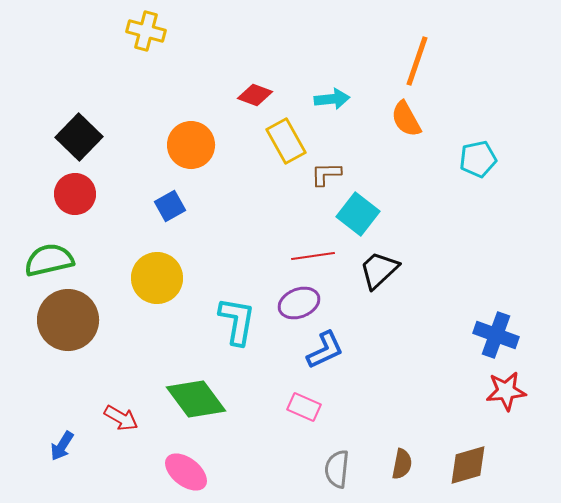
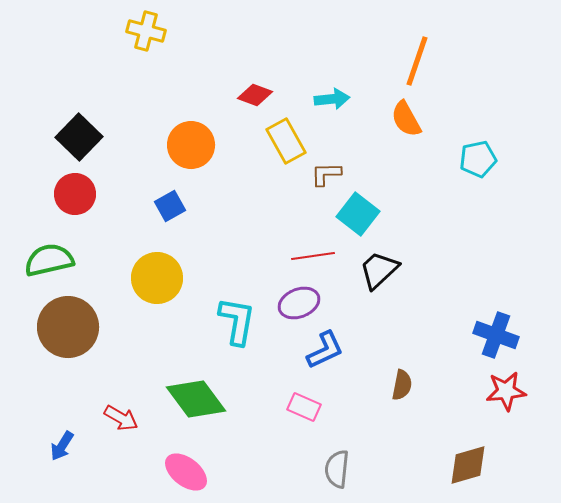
brown circle: moved 7 px down
brown semicircle: moved 79 px up
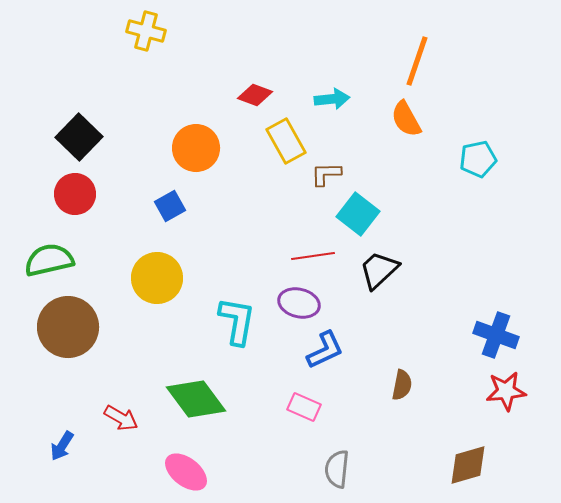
orange circle: moved 5 px right, 3 px down
purple ellipse: rotated 36 degrees clockwise
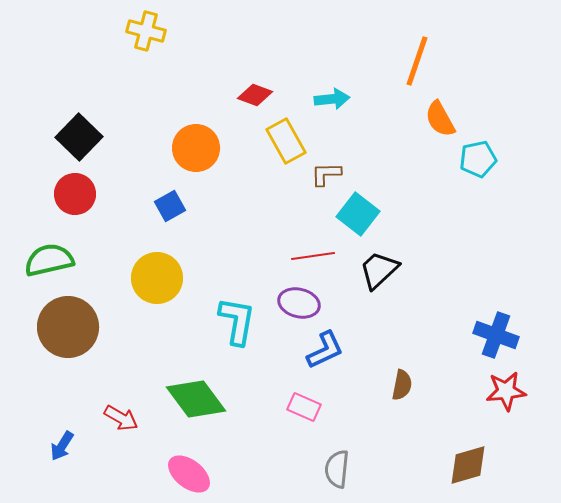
orange semicircle: moved 34 px right
pink ellipse: moved 3 px right, 2 px down
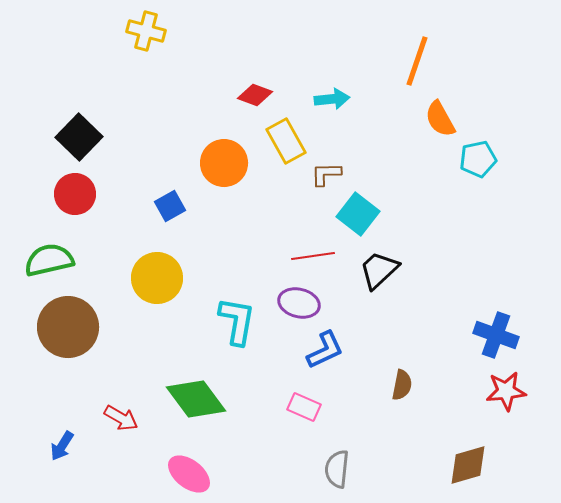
orange circle: moved 28 px right, 15 px down
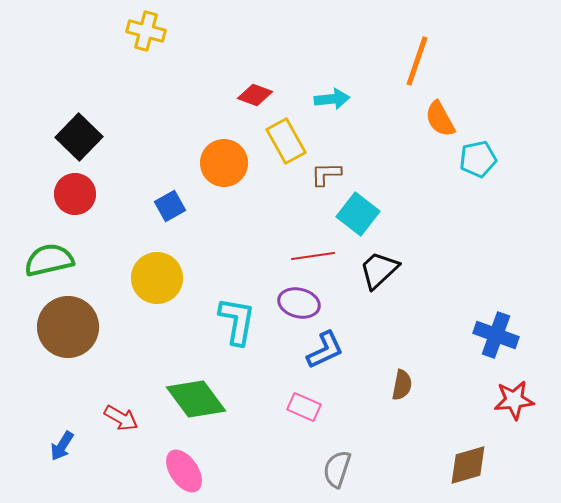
red star: moved 8 px right, 9 px down
gray semicircle: rotated 12 degrees clockwise
pink ellipse: moved 5 px left, 3 px up; rotated 18 degrees clockwise
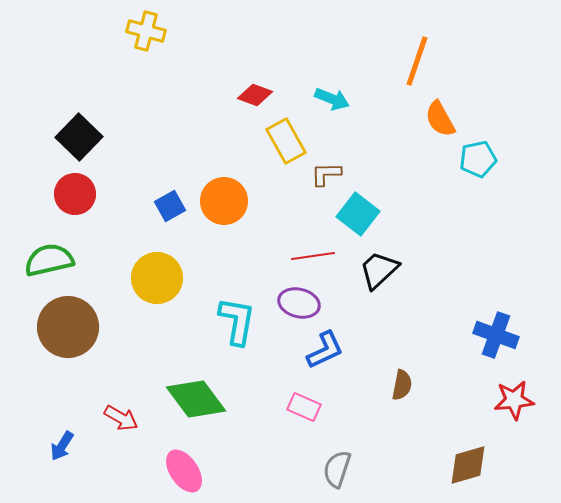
cyan arrow: rotated 28 degrees clockwise
orange circle: moved 38 px down
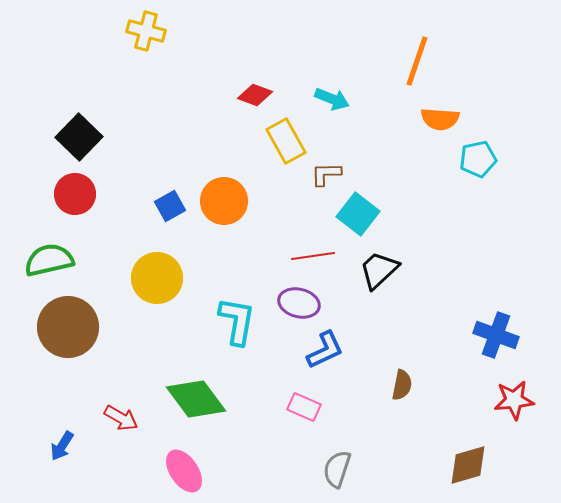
orange semicircle: rotated 57 degrees counterclockwise
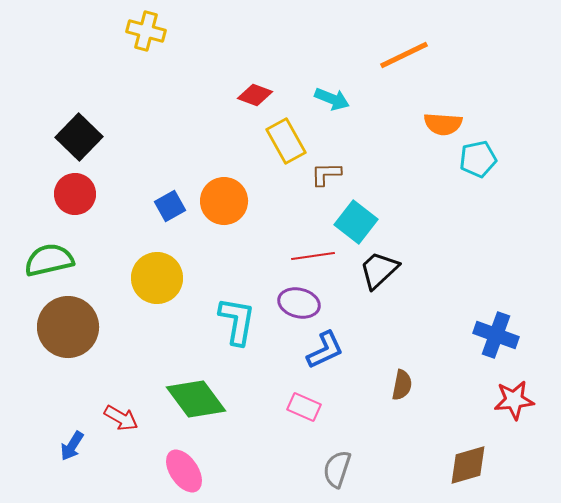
orange line: moved 13 px left, 6 px up; rotated 45 degrees clockwise
orange semicircle: moved 3 px right, 5 px down
cyan square: moved 2 px left, 8 px down
blue arrow: moved 10 px right
